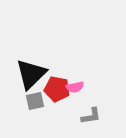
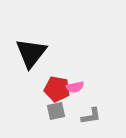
black triangle: moved 21 px up; rotated 8 degrees counterclockwise
gray square: moved 21 px right, 10 px down
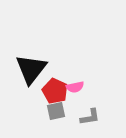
black triangle: moved 16 px down
red pentagon: moved 2 px left, 2 px down; rotated 15 degrees clockwise
gray L-shape: moved 1 px left, 1 px down
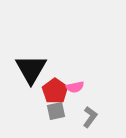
black triangle: rotated 8 degrees counterclockwise
red pentagon: rotated 10 degrees clockwise
gray L-shape: rotated 45 degrees counterclockwise
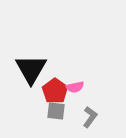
gray square: rotated 18 degrees clockwise
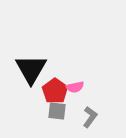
gray square: moved 1 px right
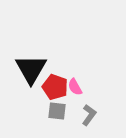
pink semicircle: rotated 72 degrees clockwise
red pentagon: moved 4 px up; rotated 15 degrees counterclockwise
gray L-shape: moved 1 px left, 2 px up
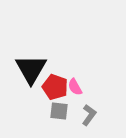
gray square: moved 2 px right
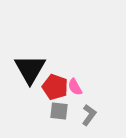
black triangle: moved 1 px left
